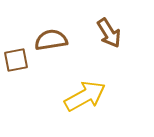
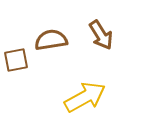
brown arrow: moved 8 px left, 2 px down
yellow arrow: moved 1 px down
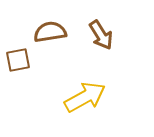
brown semicircle: moved 1 px left, 8 px up
brown square: moved 2 px right
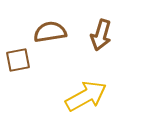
brown arrow: rotated 48 degrees clockwise
yellow arrow: moved 1 px right, 1 px up
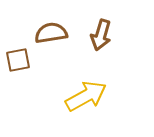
brown semicircle: moved 1 px right, 1 px down
